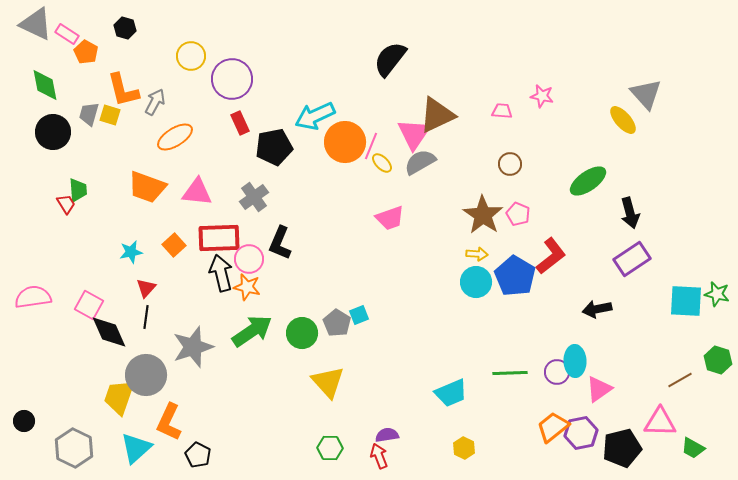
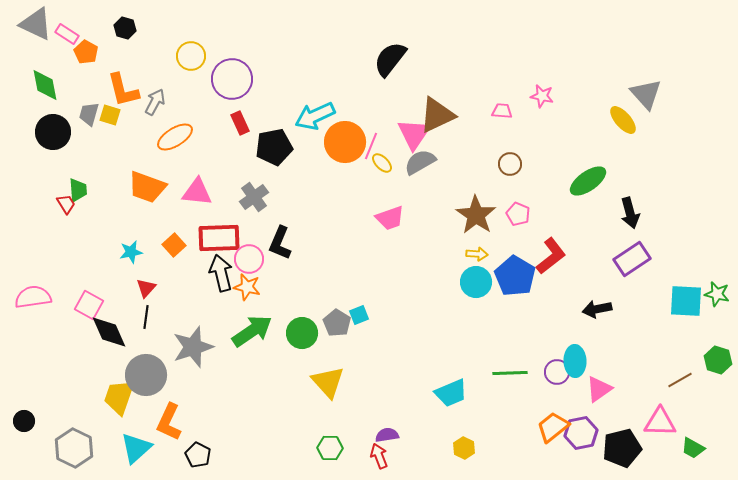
brown star at (483, 215): moved 7 px left
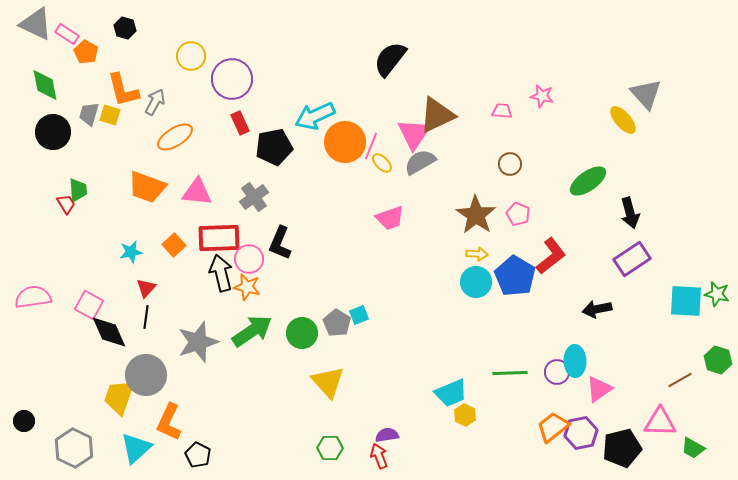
gray star at (193, 347): moved 5 px right, 5 px up
yellow hexagon at (464, 448): moved 1 px right, 33 px up
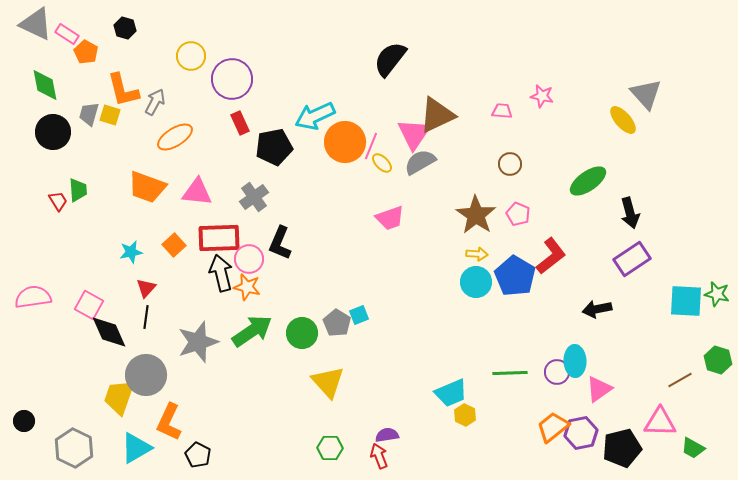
red trapezoid at (66, 204): moved 8 px left, 3 px up
cyan triangle at (136, 448): rotated 12 degrees clockwise
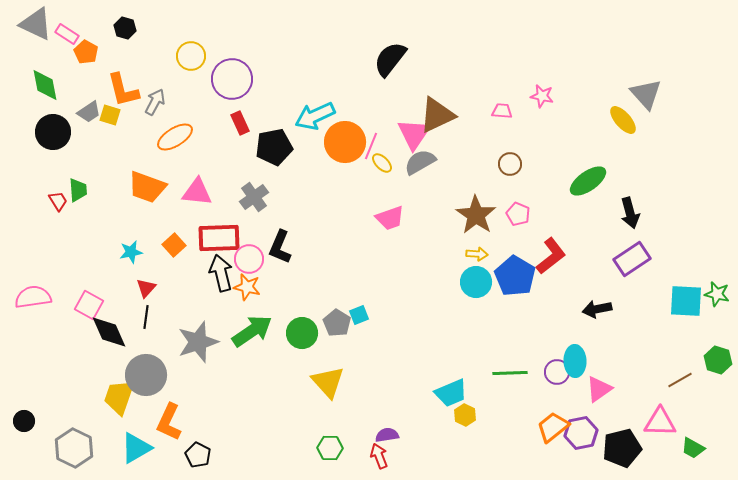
gray trapezoid at (89, 114): moved 2 px up; rotated 140 degrees counterclockwise
black L-shape at (280, 243): moved 4 px down
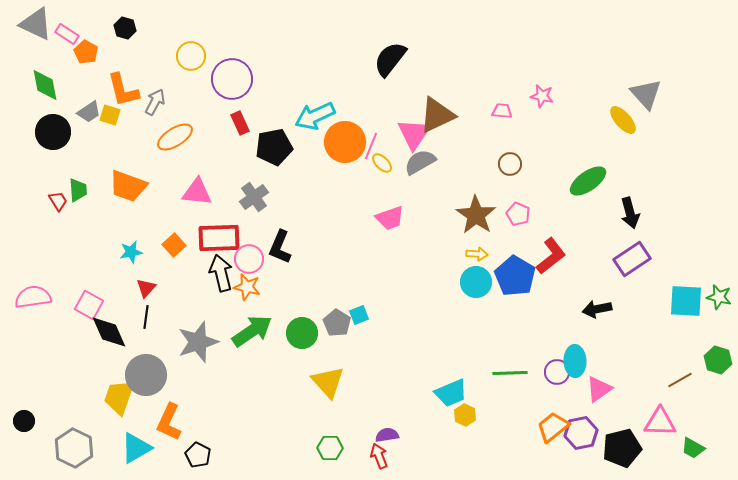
orange trapezoid at (147, 187): moved 19 px left, 1 px up
green star at (717, 294): moved 2 px right, 3 px down
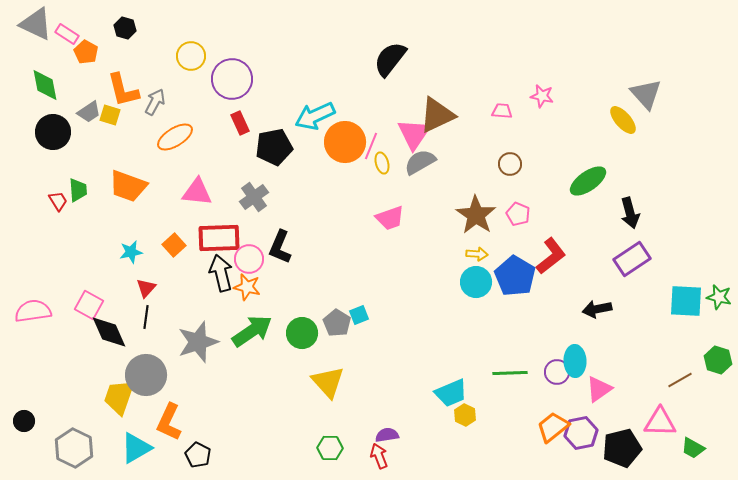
yellow ellipse at (382, 163): rotated 30 degrees clockwise
pink semicircle at (33, 297): moved 14 px down
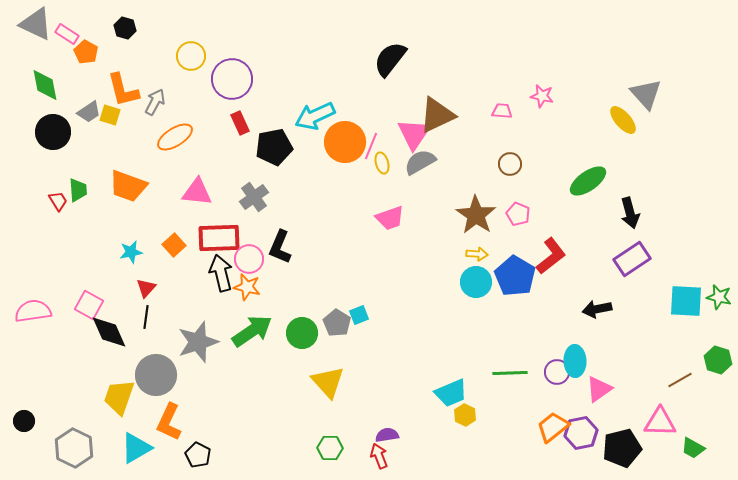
gray circle at (146, 375): moved 10 px right
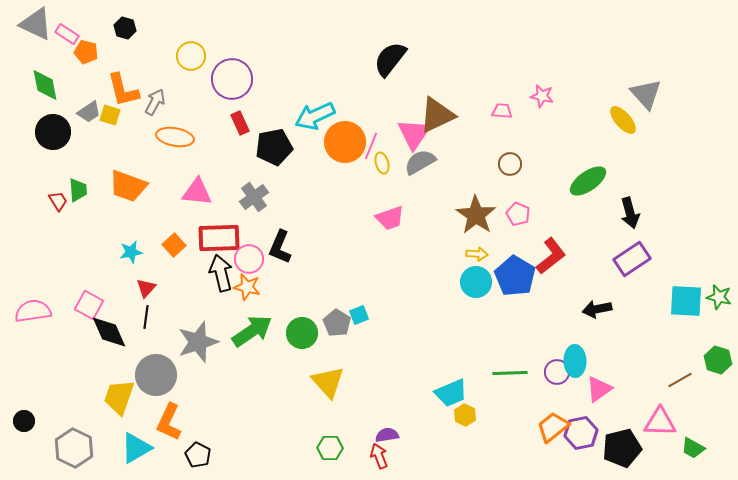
orange pentagon at (86, 52): rotated 15 degrees counterclockwise
orange ellipse at (175, 137): rotated 42 degrees clockwise
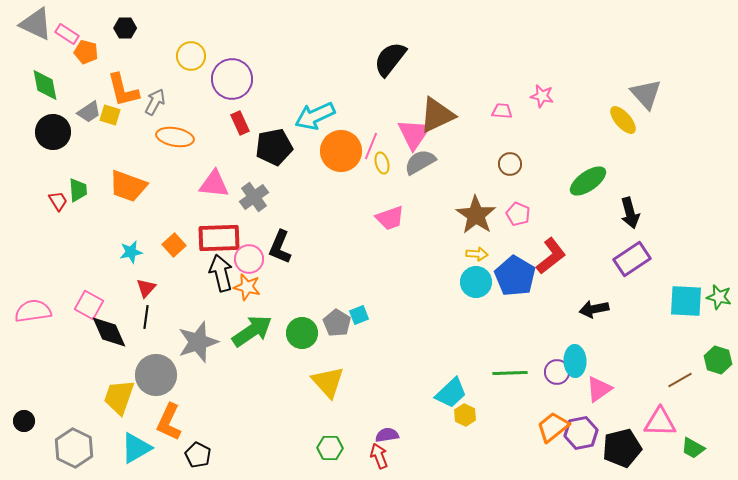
black hexagon at (125, 28): rotated 15 degrees counterclockwise
orange circle at (345, 142): moved 4 px left, 9 px down
pink triangle at (197, 192): moved 17 px right, 8 px up
black arrow at (597, 309): moved 3 px left
cyan trapezoid at (451, 393): rotated 20 degrees counterclockwise
